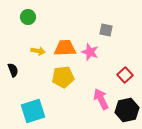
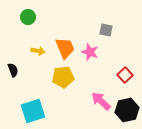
orange trapezoid: rotated 70 degrees clockwise
pink arrow: moved 2 px down; rotated 20 degrees counterclockwise
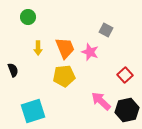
gray square: rotated 16 degrees clockwise
yellow arrow: moved 3 px up; rotated 80 degrees clockwise
yellow pentagon: moved 1 px right, 1 px up
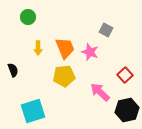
pink arrow: moved 1 px left, 9 px up
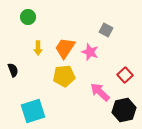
orange trapezoid: rotated 125 degrees counterclockwise
black hexagon: moved 3 px left
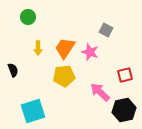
red square: rotated 28 degrees clockwise
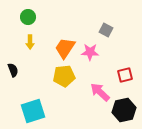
yellow arrow: moved 8 px left, 6 px up
pink star: rotated 18 degrees counterclockwise
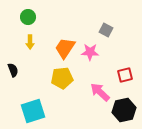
yellow pentagon: moved 2 px left, 2 px down
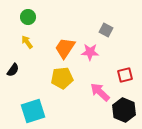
yellow arrow: moved 3 px left; rotated 144 degrees clockwise
black semicircle: rotated 56 degrees clockwise
black hexagon: rotated 25 degrees counterclockwise
